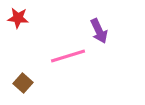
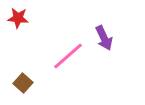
purple arrow: moved 5 px right, 7 px down
pink line: rotated 24 degrees counterclockwise
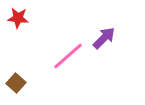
purple arrow: rotated 110 degrees counterclockwise
brown square: moved 7 px left
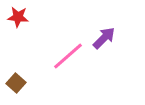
red star: moved 1 px up
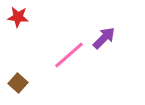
pink line: moved 1 px right, 1 px up
brown square: moved 2 px right
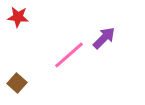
brown square: moved 1 px left
